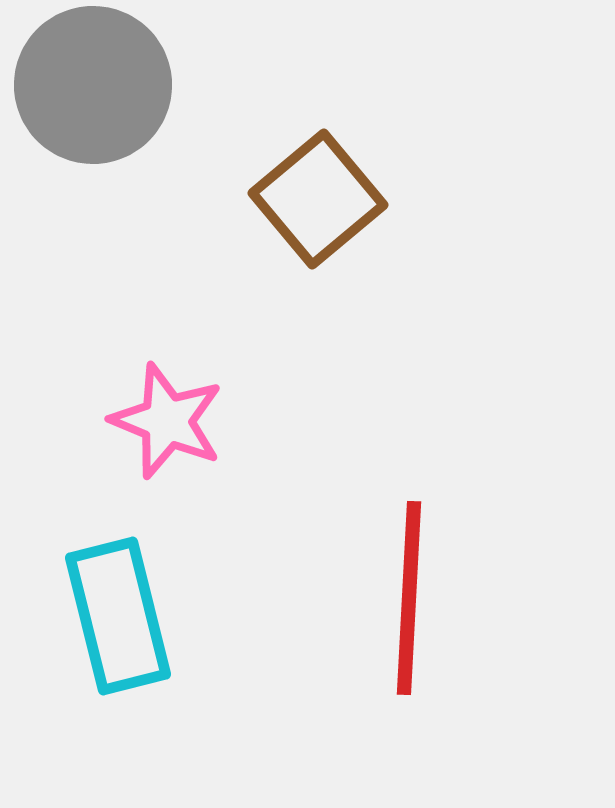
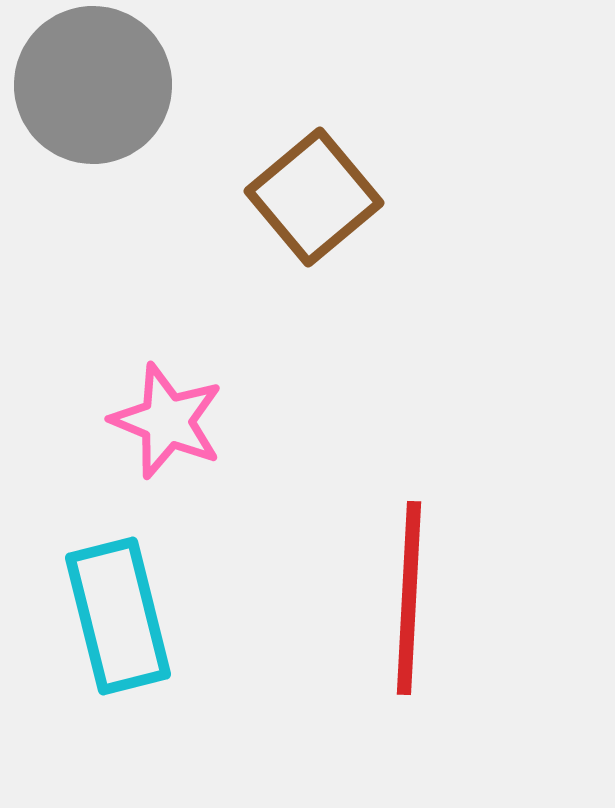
brown square: moved 4 px left, 2 px up
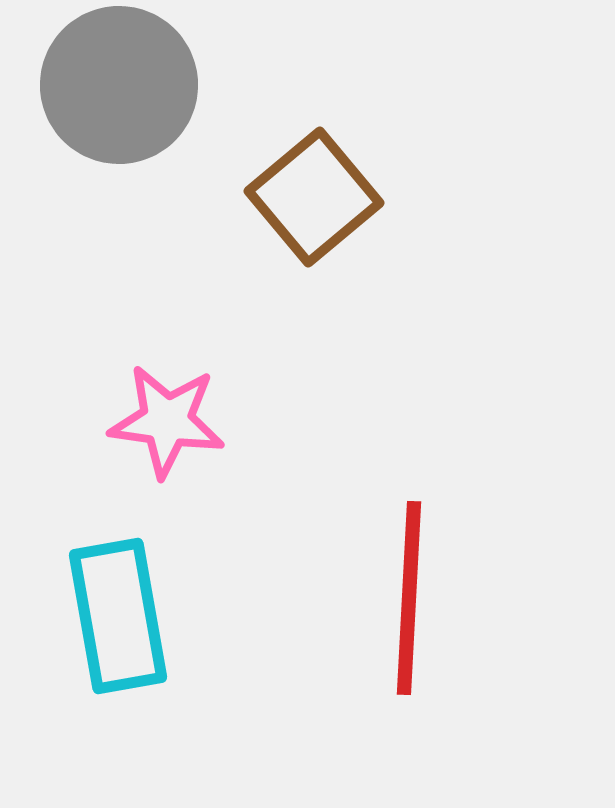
gray circle: moved 26 px right
pink star: rotated 14 degrees counterclockwise
cyan rectangle: rotated 4 degrees clockwise
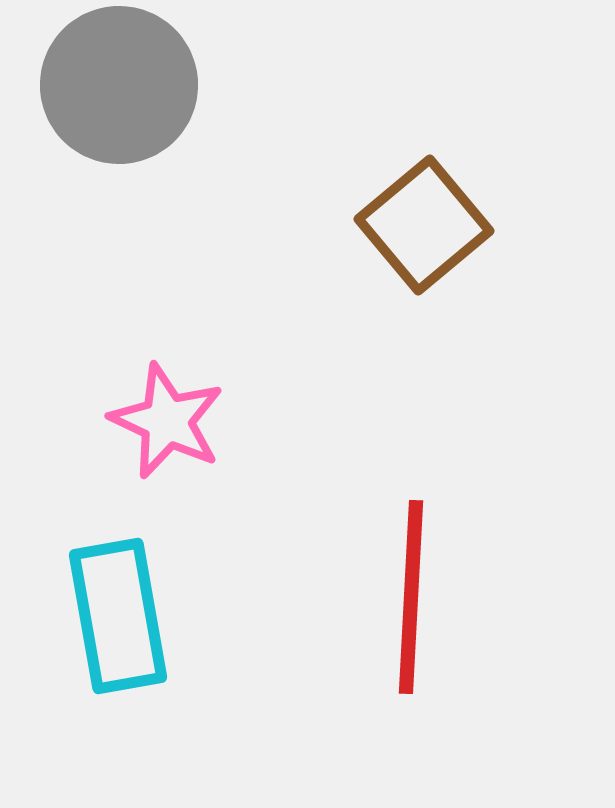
brown square: moved 110 px right, 28 px down
pink star: rotated 17 degrees clockwise
red line: moved 2 px right, 1 px up
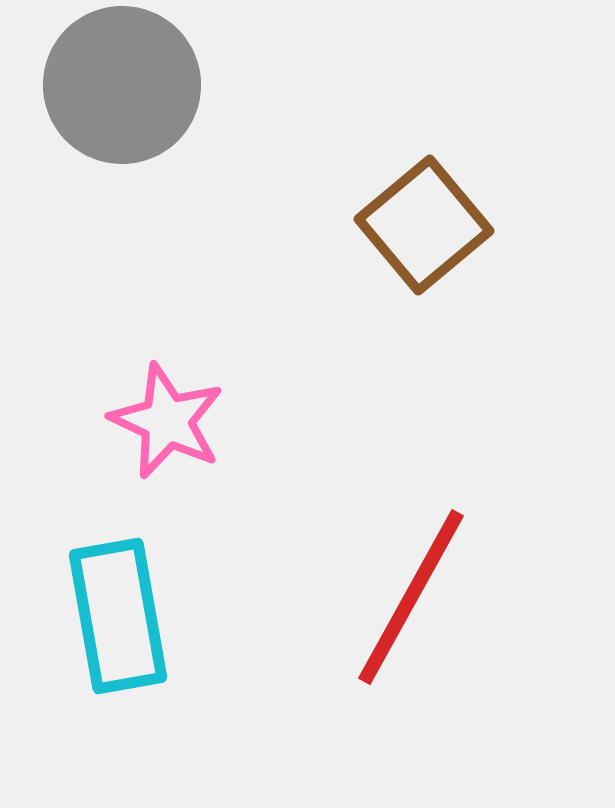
gray circle: moved 3 px right
red line: rotated 26 degrees clockwise
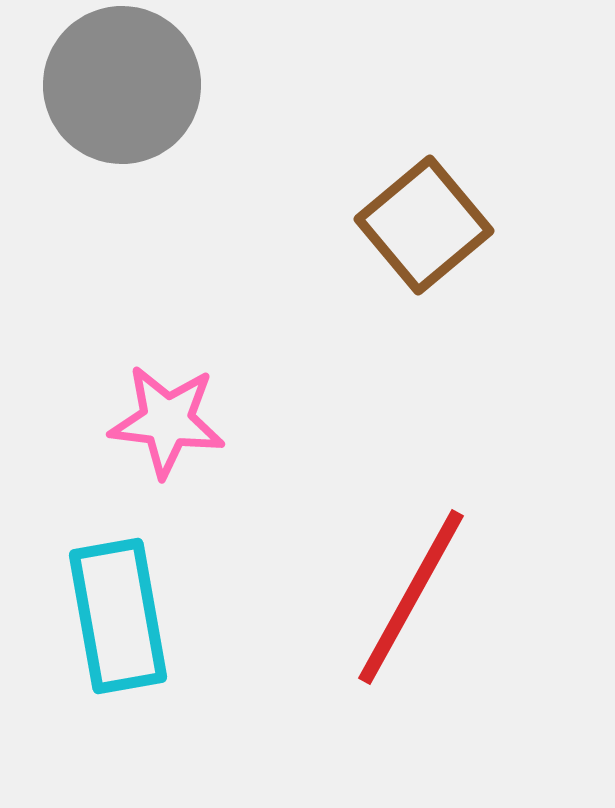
pink star: rotated 18 degrees counterclockwise
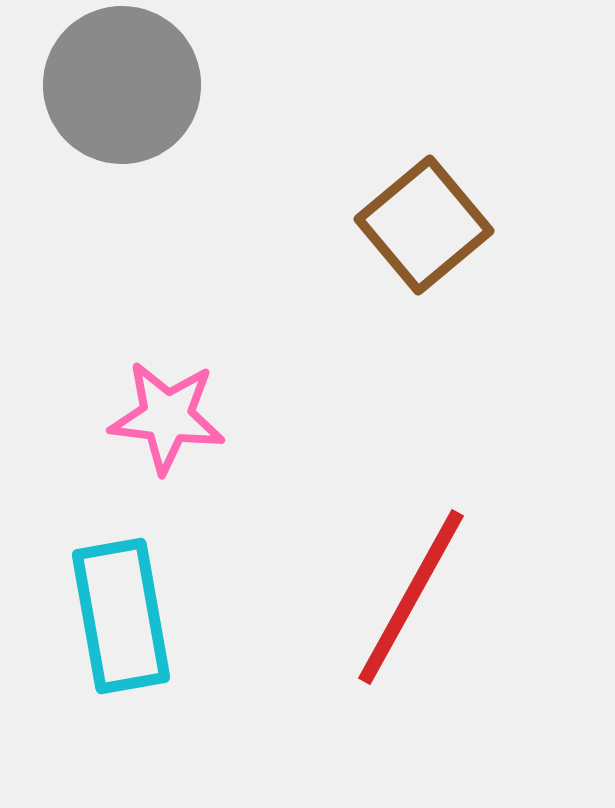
pink star: moved 4 px up
cyan rectangle: moved 3 px right
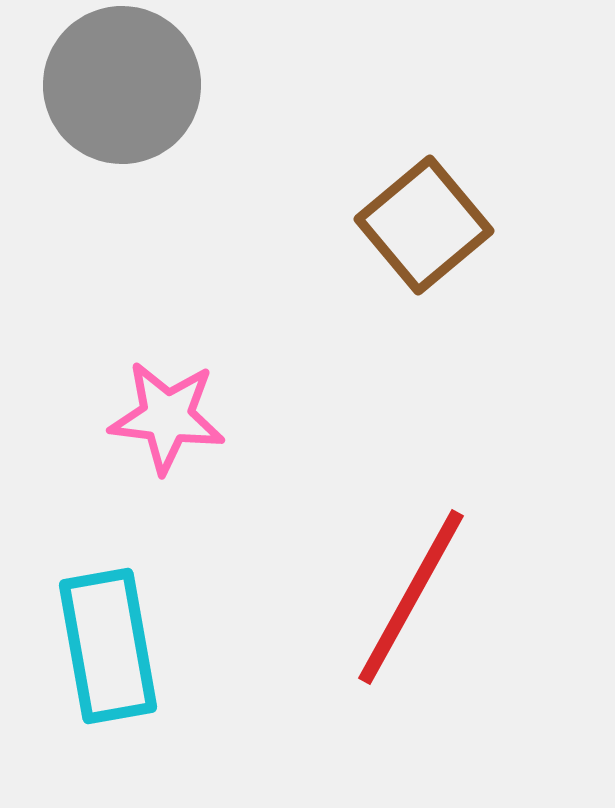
cyan rectangle: moved 13 px left, 30 px down
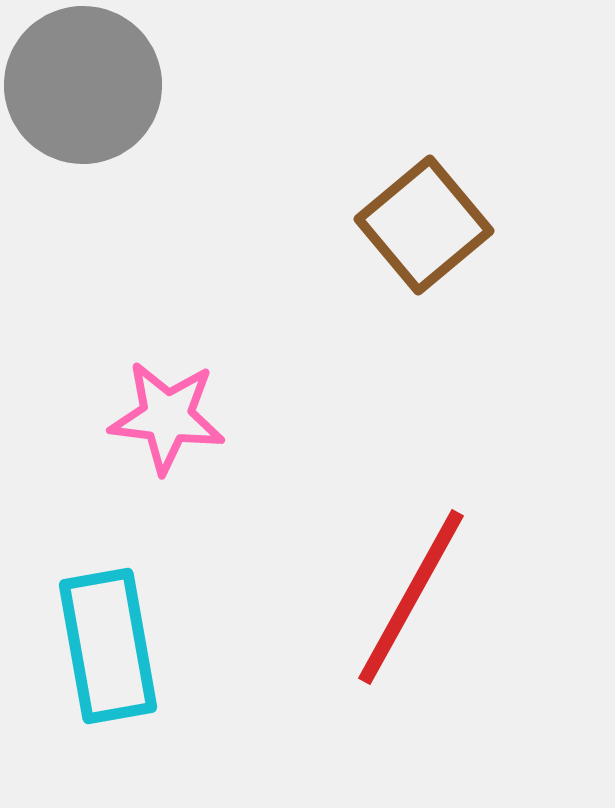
gray circle: moved 39 px left
